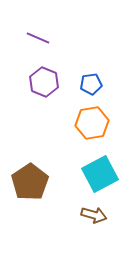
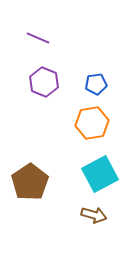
blue pentagon: moved 5 px right
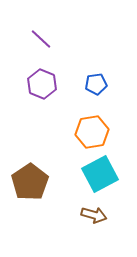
purple line: moved 3 px right, 1 px down; rotated 20 degrees clockwise
purple hexagon: moved 2 px left, 2 px down
orange hexagon: moved 9 px down
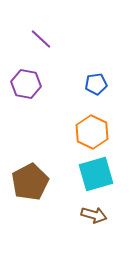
purple hexagon: moved 16 px left; rotated 12 degrees counterclockwise
orange hexagon: rotated 24 degrees counterclockwise
cyan square: moved 4 px left; rotated 12 degrees clockwise
brown pentagon: rotated 6 degrees clockwise
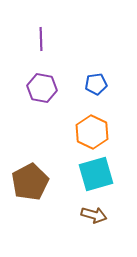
purple line: rotated 45 degrees clockwise
purple hexagon: moved 16 px right, 4 px down
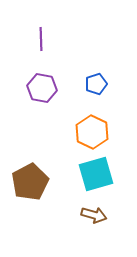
blue pentagon: rotated 10 degrees counterclockwise
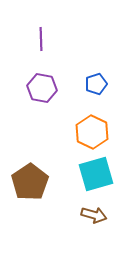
brown pentagon: rotated 6 degrees counterclockwise
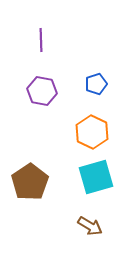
purple line: moved 1 px down
purple hexagon: moved 3 px down
cyan square: moved 3 px down
brown arrow: moved 4 px left, 11 px down; rotated 15 degrees clockwise
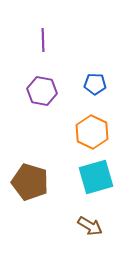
purple line: moved 2 px right
blue pentagon: moved 1 px left; rotated 20 degrees clockwise
brown pentagon: rotated 21 degrees counterclockwise
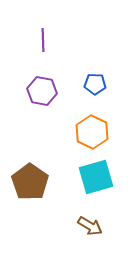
brown pentagon: rotated 18 degrees clockwise
